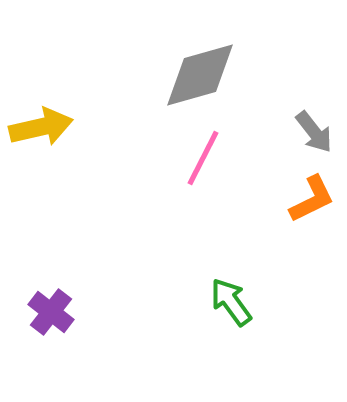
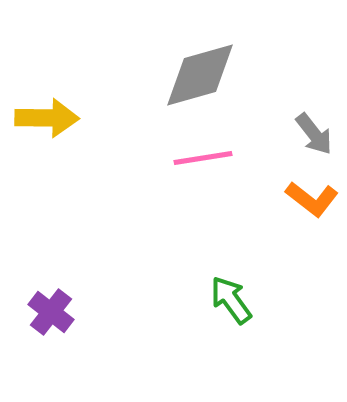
yellow arrow: moved 6 px right, 9 px up; rotated 14 degrees clockwise
gray arrow: moved 2 px down
pink line: rotated 54 degrees clockwise
orange L-shape: rotated 64 degrees clockwise
green arrow: moved 2 px up
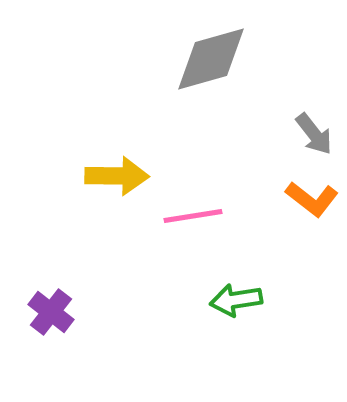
gray diamond: moved 11 px right, 16 px up
yellow arrow: moved 70 px right, 58 px down
pink line: moved 10 px left, 58 px down
green arrow: moved 5 px right; rotated 63 degrees counterclockwise
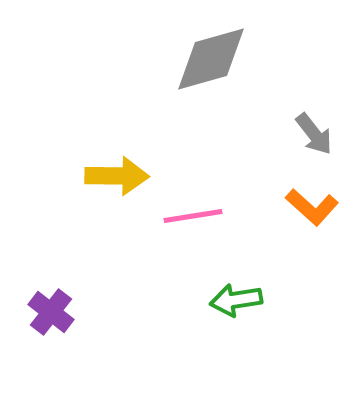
orange L-shape: moved 8 px down; rotated 4 degrees clockwise
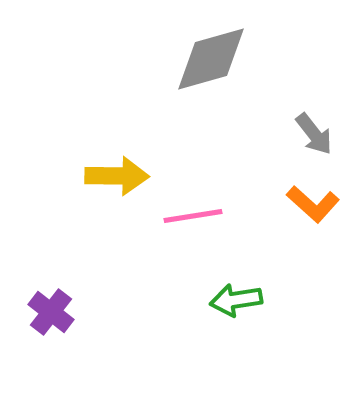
orange L-shape: moved 1 px right, 3 px up
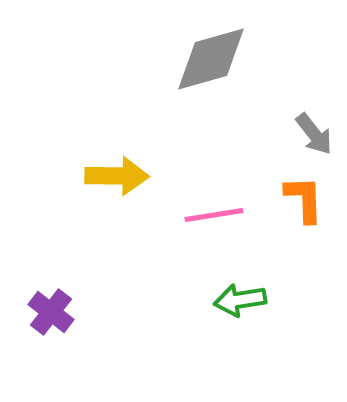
orange L-shape: moved 9 px left, 5 px up; rotated 134 degrees counterclockwise
pink line: moved 21 px right, 1 px up
green arrow: moved 4 px right
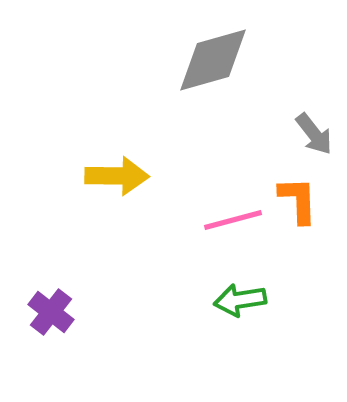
gray diamond: moved 2 px right, 1 px down
orange L-shape: moved 6 px left, 1 px down
pink line: moved 19 px right, 5 px down; rotated 6 degrees counterclockwise
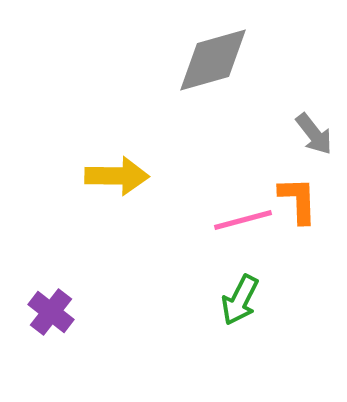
pink line: moved 10 px right
green arrow: rotated 54 degrees counterclockwise
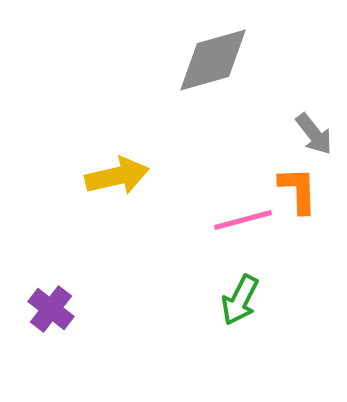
yellow arrow: rotated 14 degrees counterclockwise
orange L-shape: moved 10 px up
purple cross: moved 3 px up
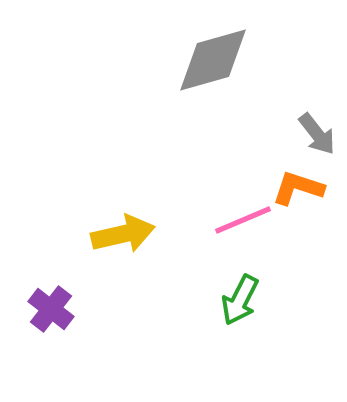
gray arrow: moved 3 px right
yellow arrow: moved 6 px right, 58 px down
orange L-shape: moved 2 px up; rotated 70 degrees counterclockwise
pink line: rotated 8 degrees counterclockwise
